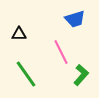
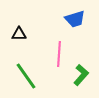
pink line: moved 2 px left, 2 px down; rotated 30 degrees clockwise
green line: moved 2 px down
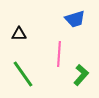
green line: moved 3 px left, 2 px up
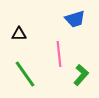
pink line: rotated 10 degrees counterclockwise
green line: moved 2 px right
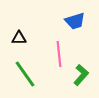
blue trapezoid: moved 2 px down
black triangle: moved 4 px down
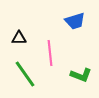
pink line: moved 9 px left, 1 px up
green L-shape: rotated 70 degrees clockwise
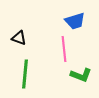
black triangle: rotated 21 degrees clockwise
pink line: moved 14 px right, 4 px up
green line: rotated 40 degrees clockwise
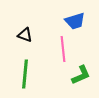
black triangle: moved 6 px right, 3 px up
pink line: moved 1 px left
green L-shape: rotated 45 degrees counterclockwise
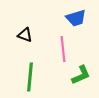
blue trapezoid: moved 1 px right, 3 px up
green line: moved 5 px right, 3 px down
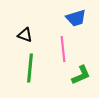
green line: moved 9 px up
